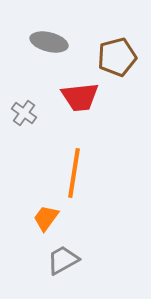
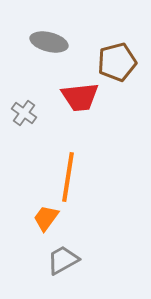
brown pentagon: moved 5 px down
orange line: moved 6 px left, 4 px down
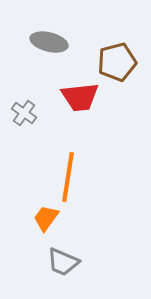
gray trapezoid: moved 2 px down; rotated 128 degrees counterclockwise
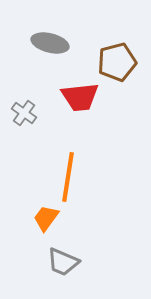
gray ellipse: moved 1 px right, 1 px down
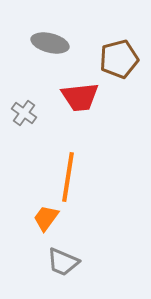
brown pentagon: moved 2 px right, 3 px up
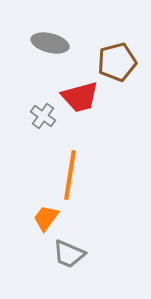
brown pentagon: moved 2 px left, 3 px down
red trapezoid: rotated 9 degrees counterclockwise
gray cross: moved 19 px right, 3 px down
orange line: moved 2 px right, 2 px up
gray trapezoid: moved 6 px right, 8 px up
